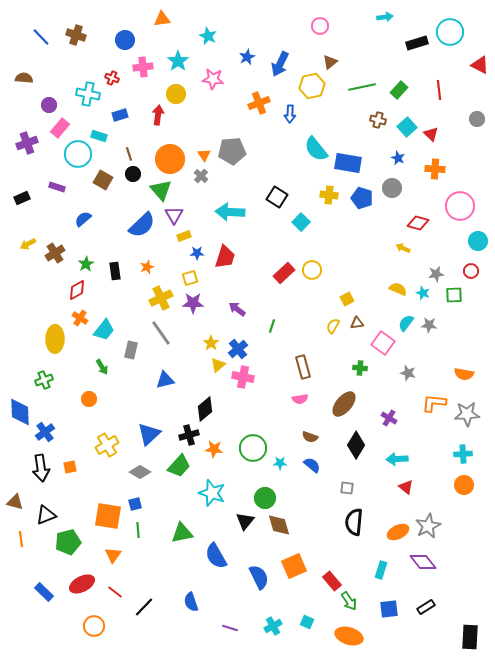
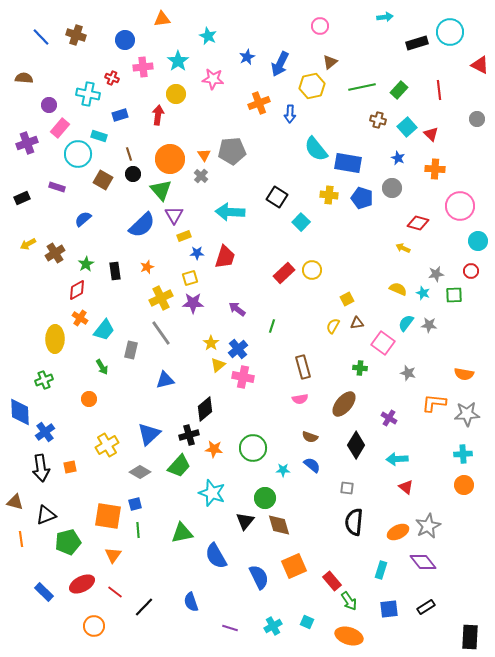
cyan star at (280, 463): moved 3 px right, 7 px down
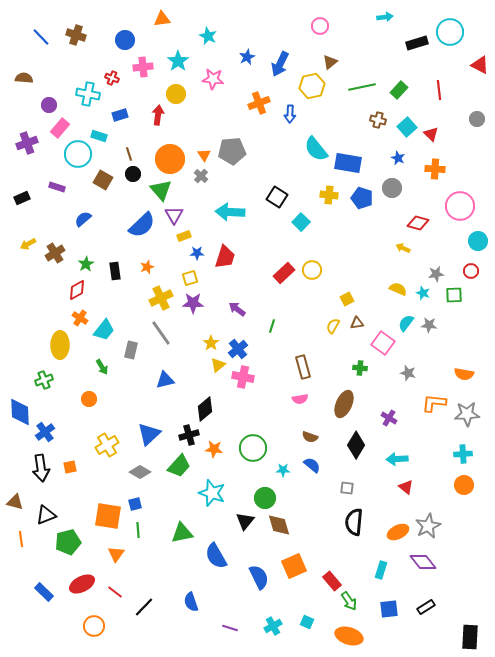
yellow ellipse at (55, 339): moved 5 px right, 6 px down
brown ellipse at (344, 404): rotated 16 degrees counterclockwise
orange triangle at (113, 555): moved 3 px right, 1 px up
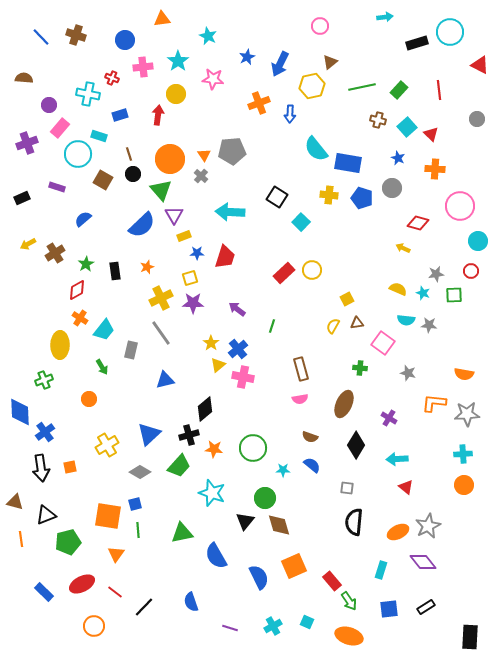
cyan semicircle at (406, 323): moved 3 px up; rotated 120 degrees counterclockwise
brown rectangle at (303, 367): moved 2 px left, 2 px down
